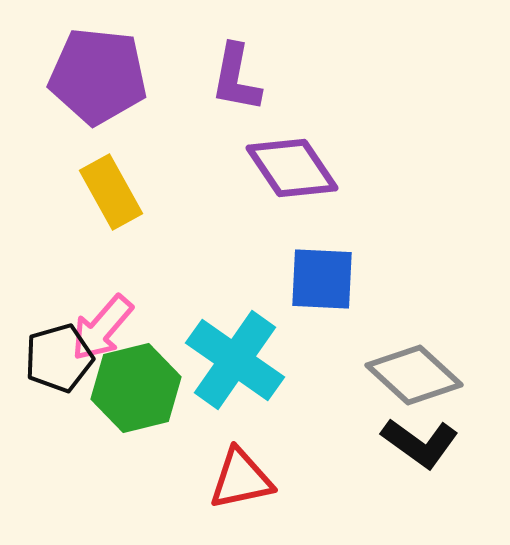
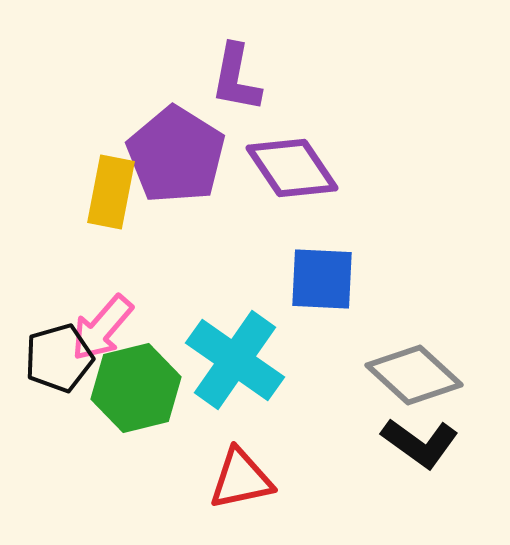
purple pentagon: moved 78 px right, 79 px down; rotated 26 degrees clockwise
yellow rectangle: rotated 40 degrees clockwise
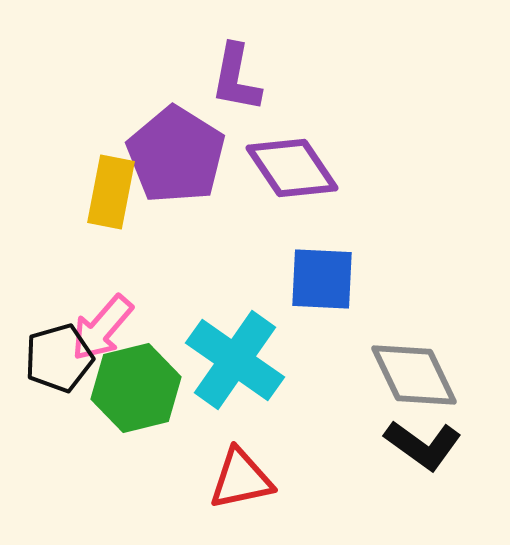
gray diamond: rotated 22 degrees clockwise
black L-shape: moved 3 px right, 2 px down
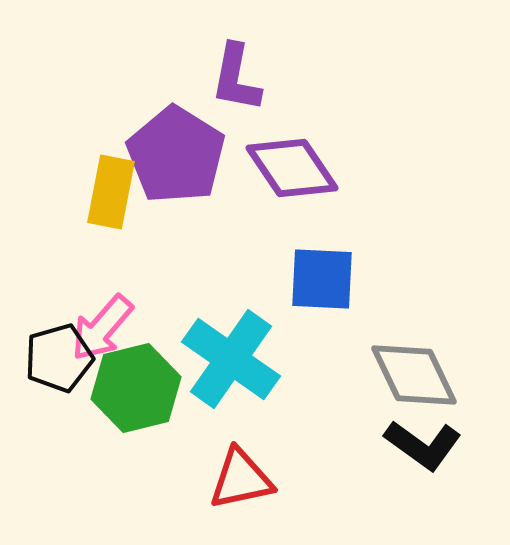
cyan cross: moved 4 px left, 1 px up
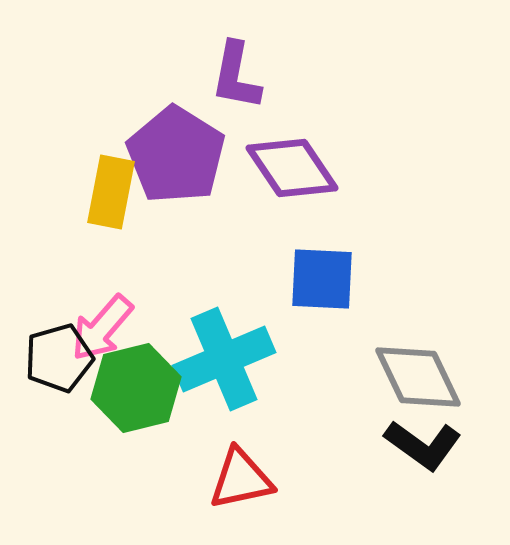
purple L-shape: moved 2 px up
cyan cross: moved 7 px left; rotated 32 degrees clockwise
gray diamond: moved 4 px right, 2 px down
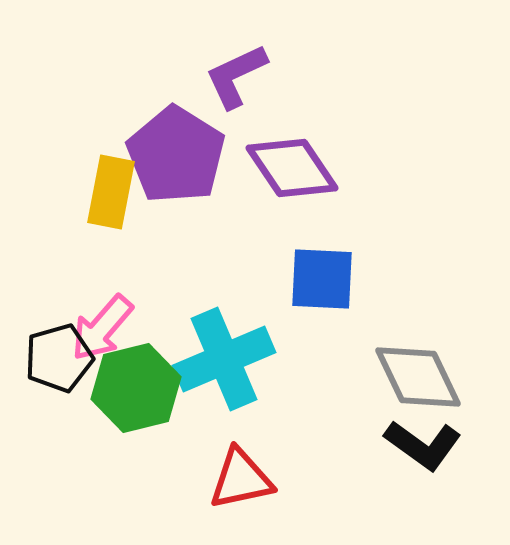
purple L-shape: rotated 54 degrees clockwise
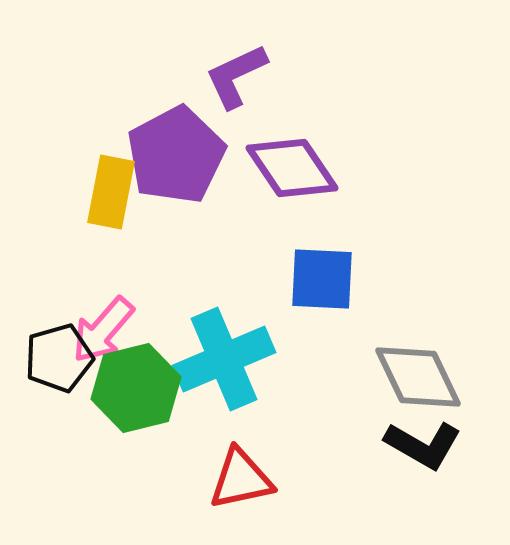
purple pentagon: rotated 12 degrees clockwise
pink arrow: moved 1 px right, 2 px down
black L-shape: rotated 6 degrees counterclockwise
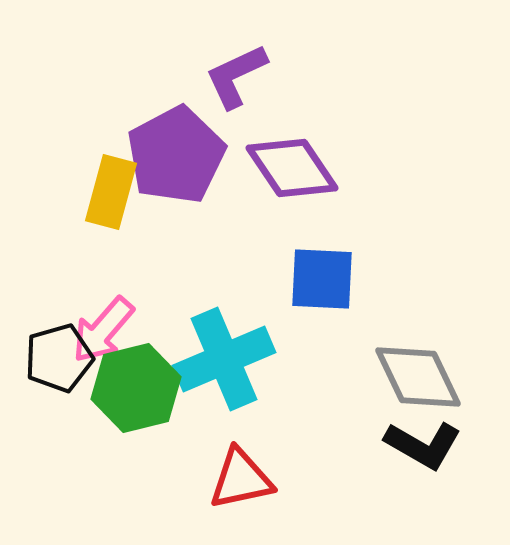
yellow rectangle: rotated 4 degrees clockwise
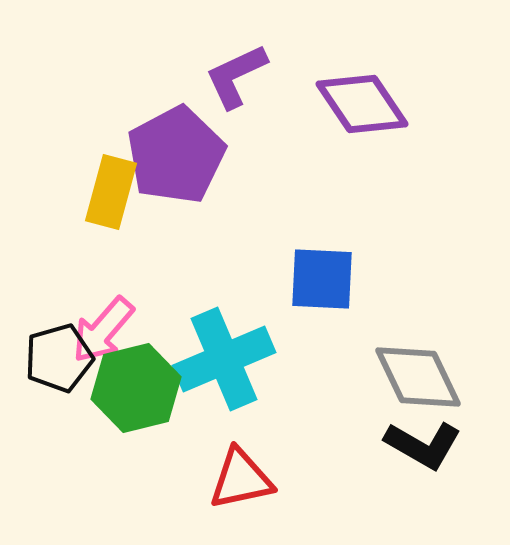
purple diamond: moved 70 px right, 64 px up
